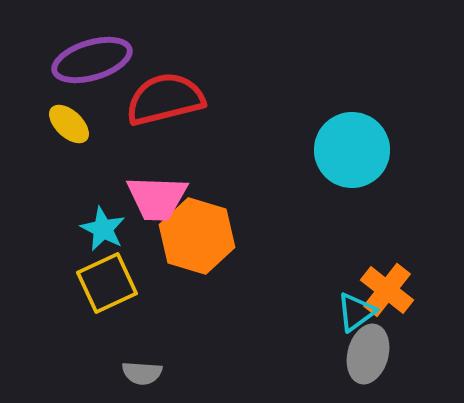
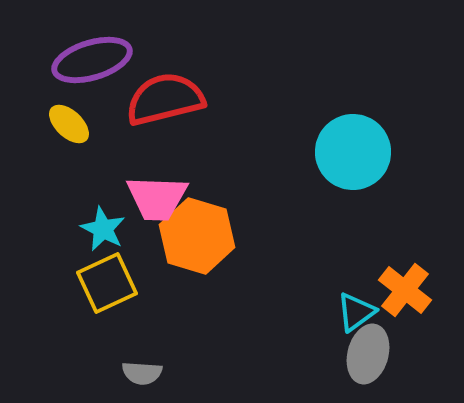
cyan circle: moved 1 px right, 2 px down
orange cross: moved 18 px right
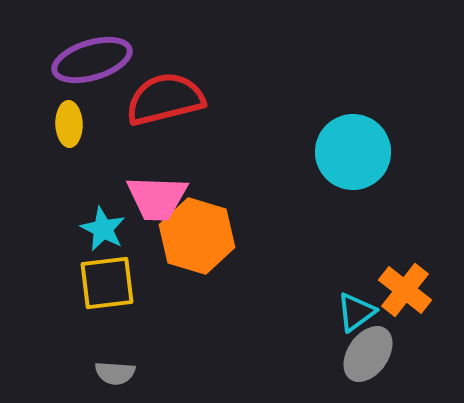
yellow ellipse: rotated 45 degrees clockwise
yellow square: rotated 18 degrees clockwise
gray ellipse: rotated 20 degrees clockwise
gray semicircle: moved 27 px left
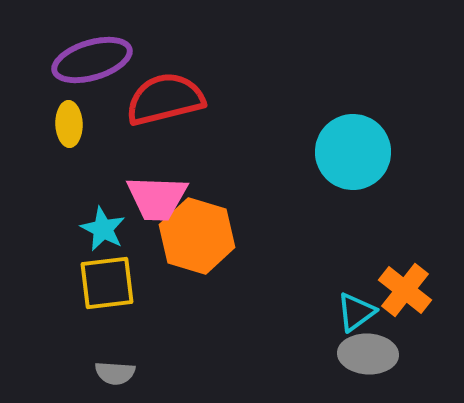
gray ellipse: rotated 58 degrees clockwise
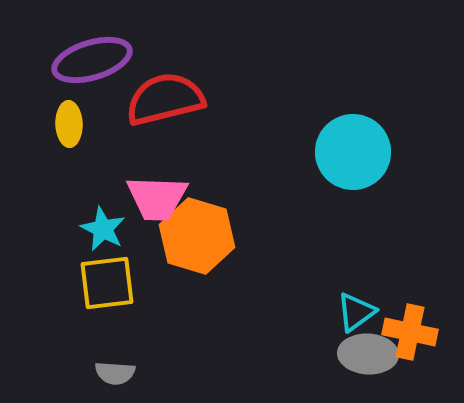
orange cross: moved 5 px right, 42 px down; rotated 26 degrees counterclockwise
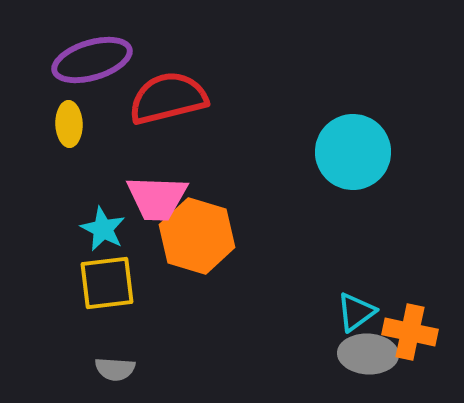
red semicircle: moved 3 px right, 1 px up
gray semicircle: moved 4 px up
